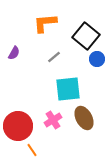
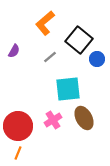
orange L-shape: rotated 35 degrees counterclockwise
black square: moved 7 px left, 4 px down
purple semicircle: moved 2 px up
gray line: moved 4 px left
orange line: moved 14 px left, 3 px down; rotated 56 degrees clockwise
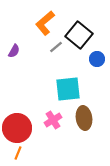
black square: moved 5 px up
gray line: moved 6 px right, 10 px up
brown ellipse: rotated 20 degrees clockwise
red circle: moved 1 px left, 2 px down
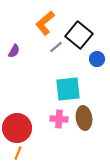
pink cross: moved 6 px right, 1 px up; rotated 36 degrees clockwise
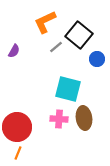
orange L-shape: moved 1 px up; rotated 15 degrees clockwise
cyan square: rotated 20 degrees clockwise
red circle: moved 1 px up
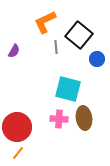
gray line: rotated 56 degrees counterclockwise
orange line: rotated 16 degrees clockwise
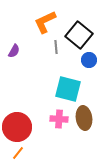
blue circle: moved 8 px left, 1 px down
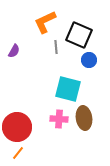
black square: rotated 16 degrees counterclockwise
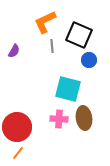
gray line: moved 4 px left, 1 px up
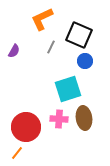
orange L-shape: moved 3 px left, 3 px up
gray line: moved 1 px left, 1 px down; rotated 32 degrees clockwise
blue circle: moved 4 px left, 1 px down
cyan square: rotated 32 degrees counterclockwise
red circle: moved 9 px right
orange line: moved 1 px left
